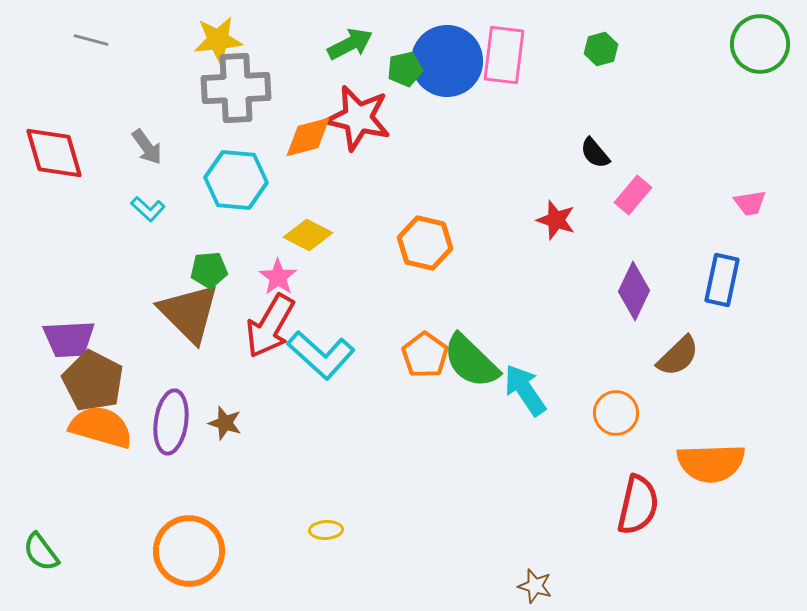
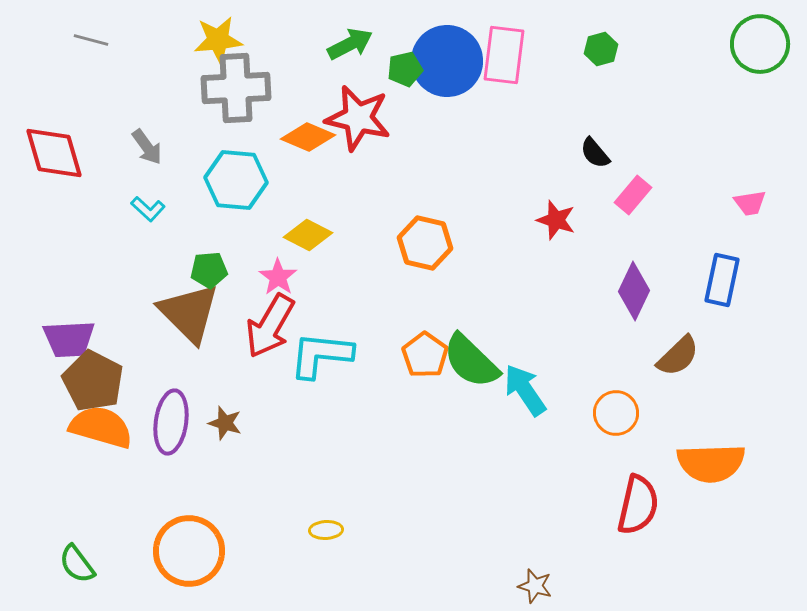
orange diamond at (308, 137): rotated 38 degrees clockwise
cyan L-shape at (321, 355): rotated 144 degrees clockwise
green semicircle at (41, 552): moved 36 px right, 12 px down
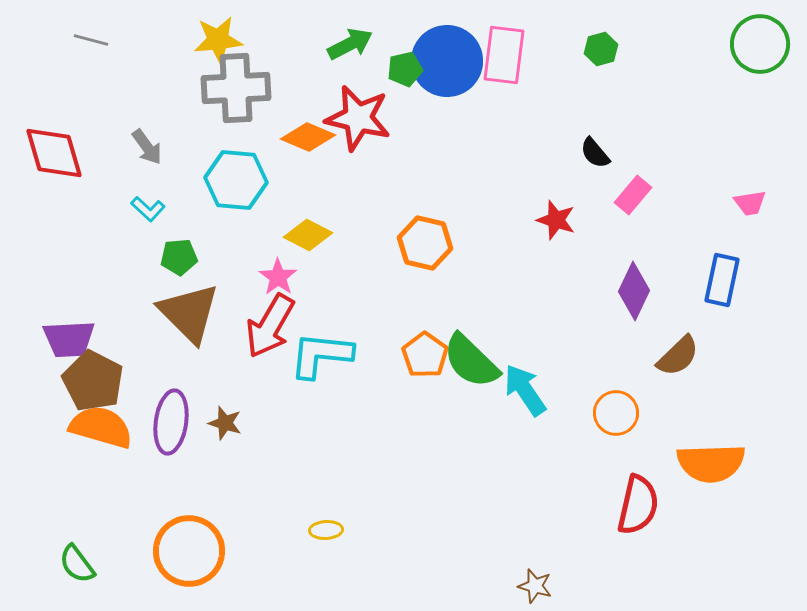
green pentagon at (209, 270): moved 30 px left, 13 px up
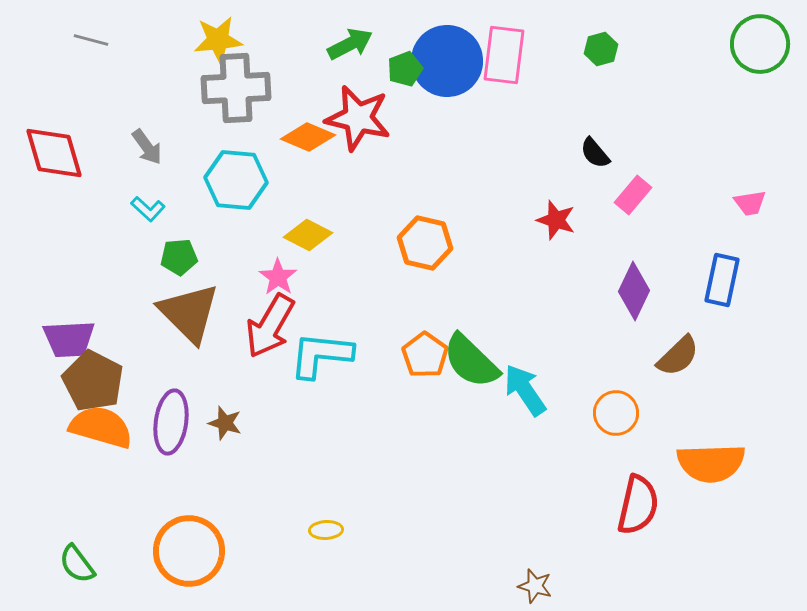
green pentagon at (405, 69): rotated 8 degrees counterclockwise
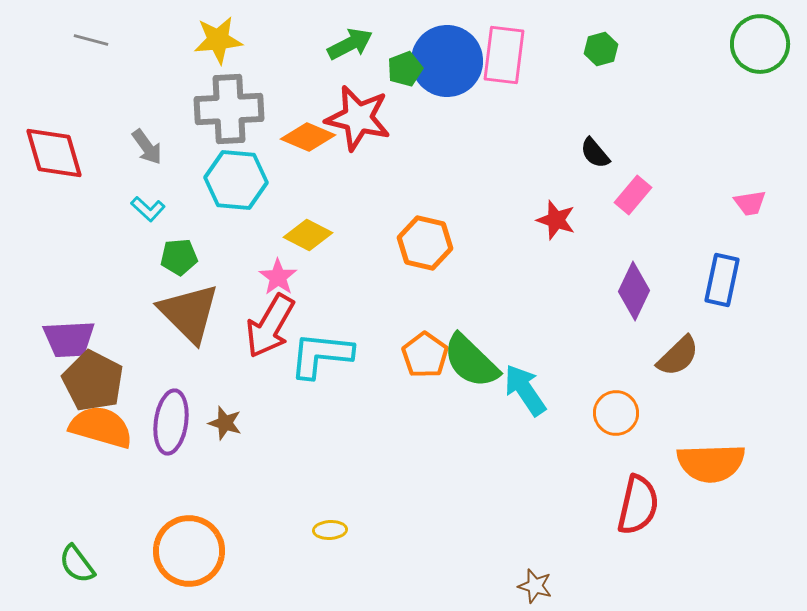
gray cross at (236, 88): moved 7 px left, 21 px down
yellow ellipse at (326, 530): moved 4 px right
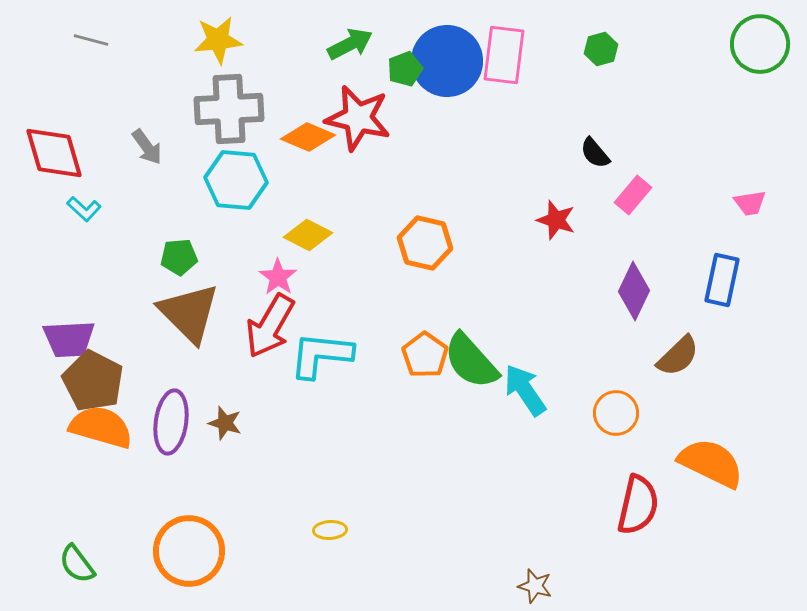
cyan L-shape at (148, 209): moved 64 px left
green semicircle at (471, 361): rotated 4 degrees clockwise
orange semicircle at (711, 463): rotated 152 degrees counterclockwise
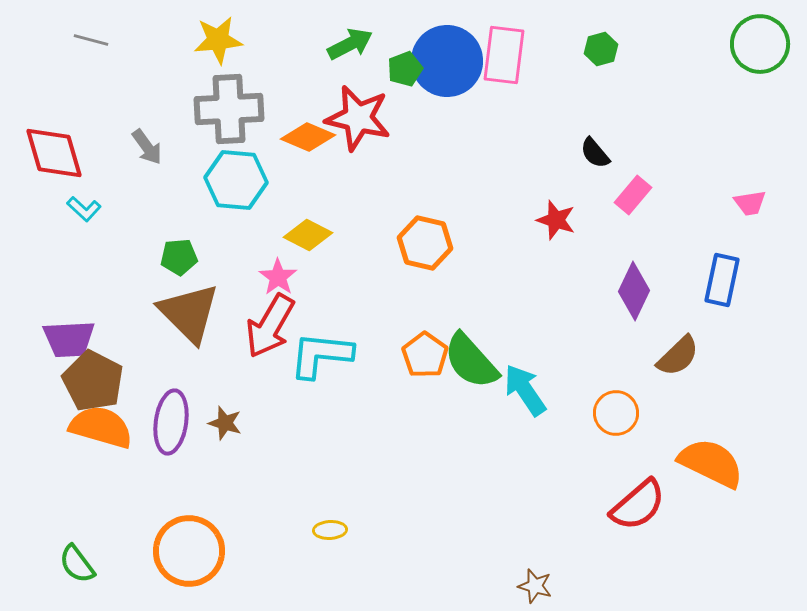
red semicircle at (638, 505): rotated 36 degrees clockwise
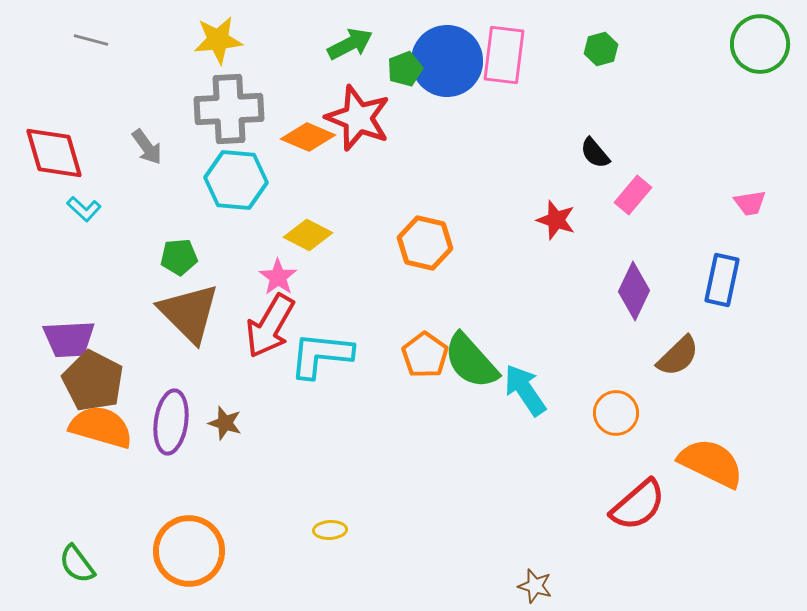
red star at (358, 118): rotated 8 degrees clockwise
